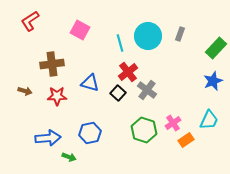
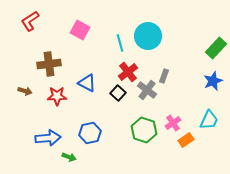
gray rectangle: moved 16 px left, 42 px down
brown cross: moved 3 px left
blue triangle: moved 3 px left; rotated 12 degrees clockwise
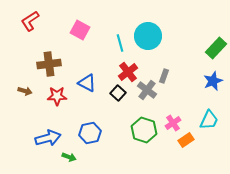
blue arrow: rotated 10 degrees counterclockwise
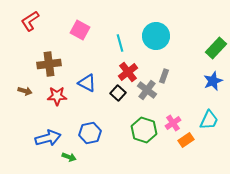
cyan circle: moved 8 px right
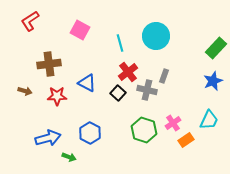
gray cross: rotated 24 degrees counterclockwise
blue hexagon: rotated 20 degrees counterclockwise
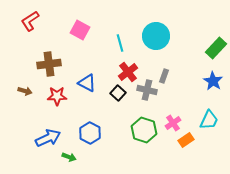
blue star: rotated 18 degrees counterclockwise
blue arrow: rotated 10 degrees counterclockwise
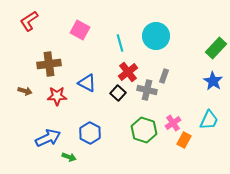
red L-shape: moved 1 px left
orange rectangle: moved 2 px left; rotated 28 degrees counterclockwise
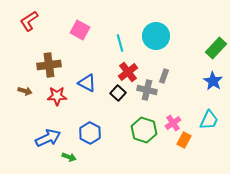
brown cross: moved 1 px down
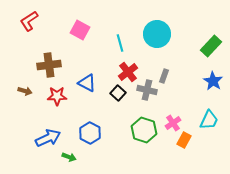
cyan circle: moved 1 px right, 2 px up
green rectangle: moved 5 px left, 2 px up
